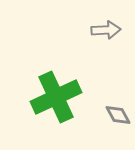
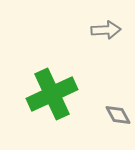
green cross: moved 4 px left, 3 px up
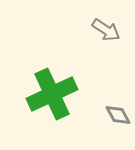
gray arrow: rotated 36 degrees clockwise
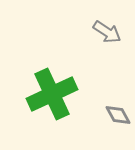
gray arrow: moved 1 px right, 2 px down
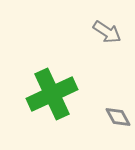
gray diamond: moved 2 px down
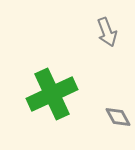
gray arrow: rotated 36 degrees clockwise
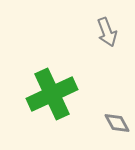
gray diamond: moved 1 px left, 6 px down
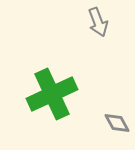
gray arrow: moved 9 px left, 10 px up
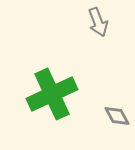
gray diamond: moved 7 px up
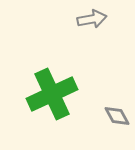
gray arrow: moved 6 px left, 3 px up; rotated 80 degrees counterclockwise
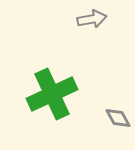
gray diamond: moved 1 px right, 2 px down
